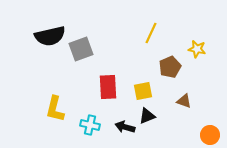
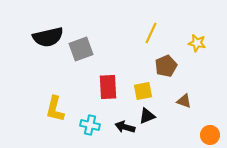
black semicircle: moved 2 px left, 1 px down
yellow star: moved 6 px up
brown pentagon: moved 4 px left, 1 px up
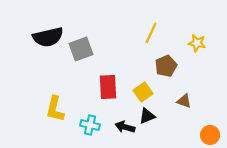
yellow square: moved 1 px down; rotated 24 degrees counterclockwise
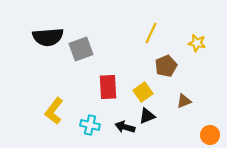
black semicircle: rotated 8 degrees clockwise
brown triangle: rotated 42 degrees counterclockwise
yellow L-shape: moved 1 px left, 2 px down; rotated 24 degrees clockwise
